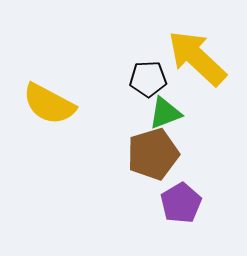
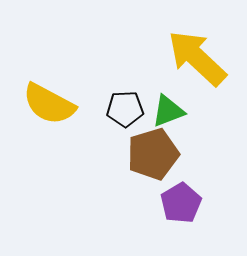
black pentagon: moved 23 px left, 30 px down
green triangle: moved 3 px right, 2 px up
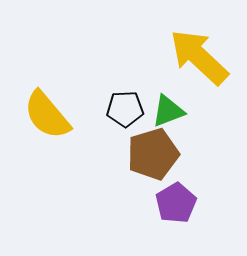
yellow arrow: moved 2 px right, 1 px up
yellow semicircle: moved 2 px left, 11 px down; rotated 22 degrees clockwise
purple pentagon: moved 5 px left
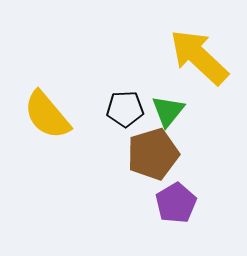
green triangle: rotated 30 degrees counterclockwise
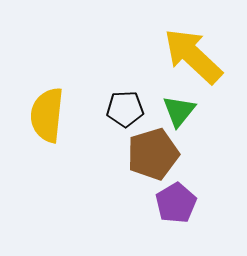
yellow arrow: moved 6 px left, 1 px up
green triangle: moved 11 px right
yellow semicircle: rotated 46 degrees clockwise
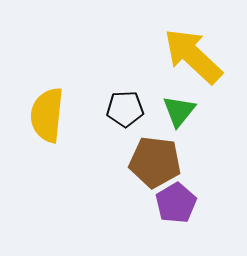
brown pentagon: moved 2 px right, 8 px down; rotated 24 degrees clockwise
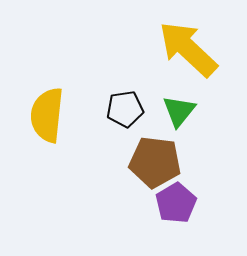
yellow arrow: moved 5 px left, 7 px up
black pentagon: rotated 6 degrees counterclockwise
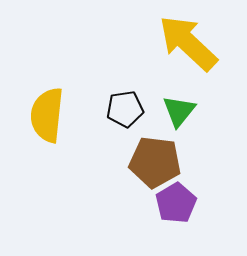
yellow arrow: moved 6 px up
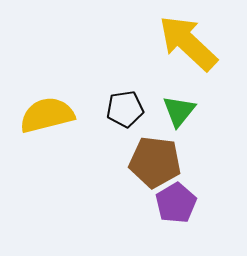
yellow semicircle: rotated 70 degrees clockwise
